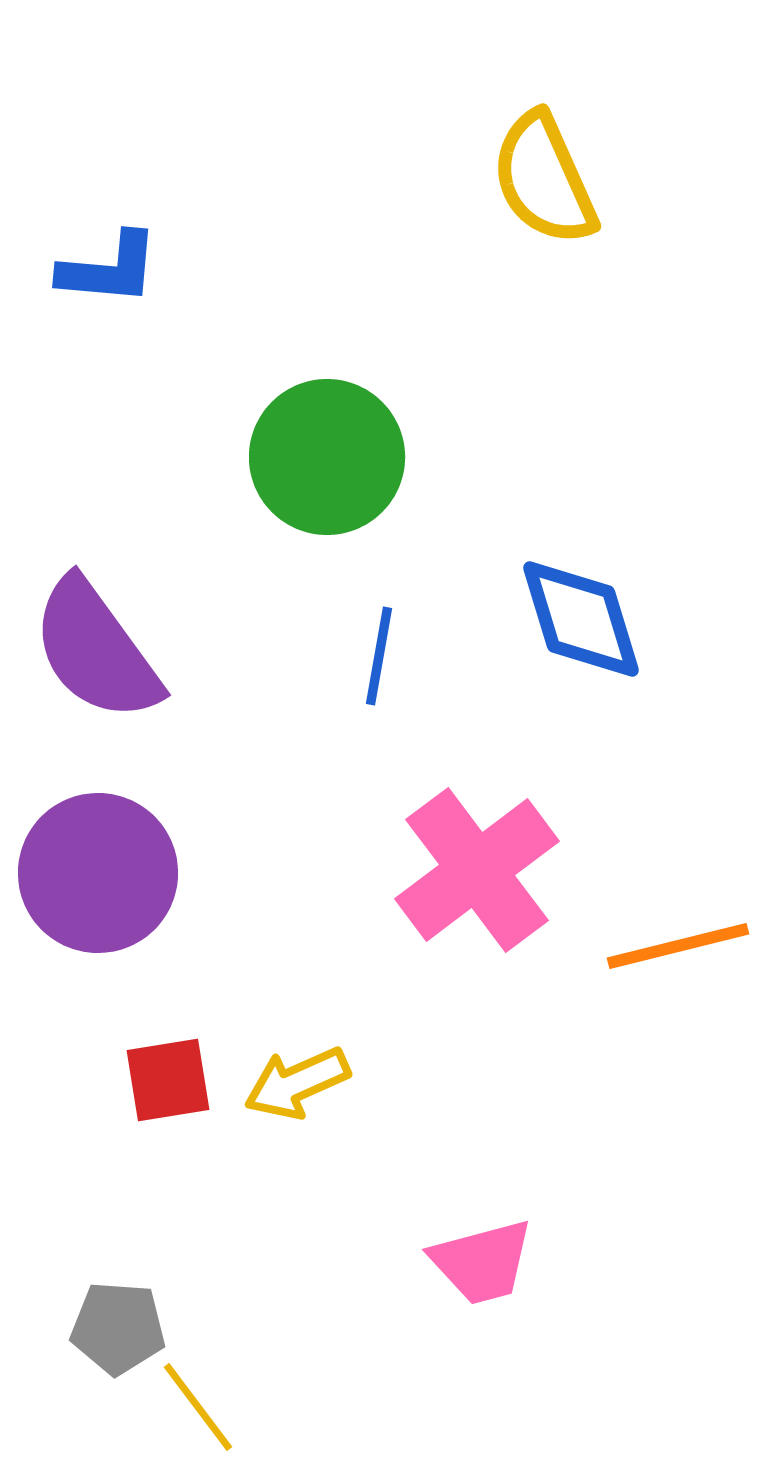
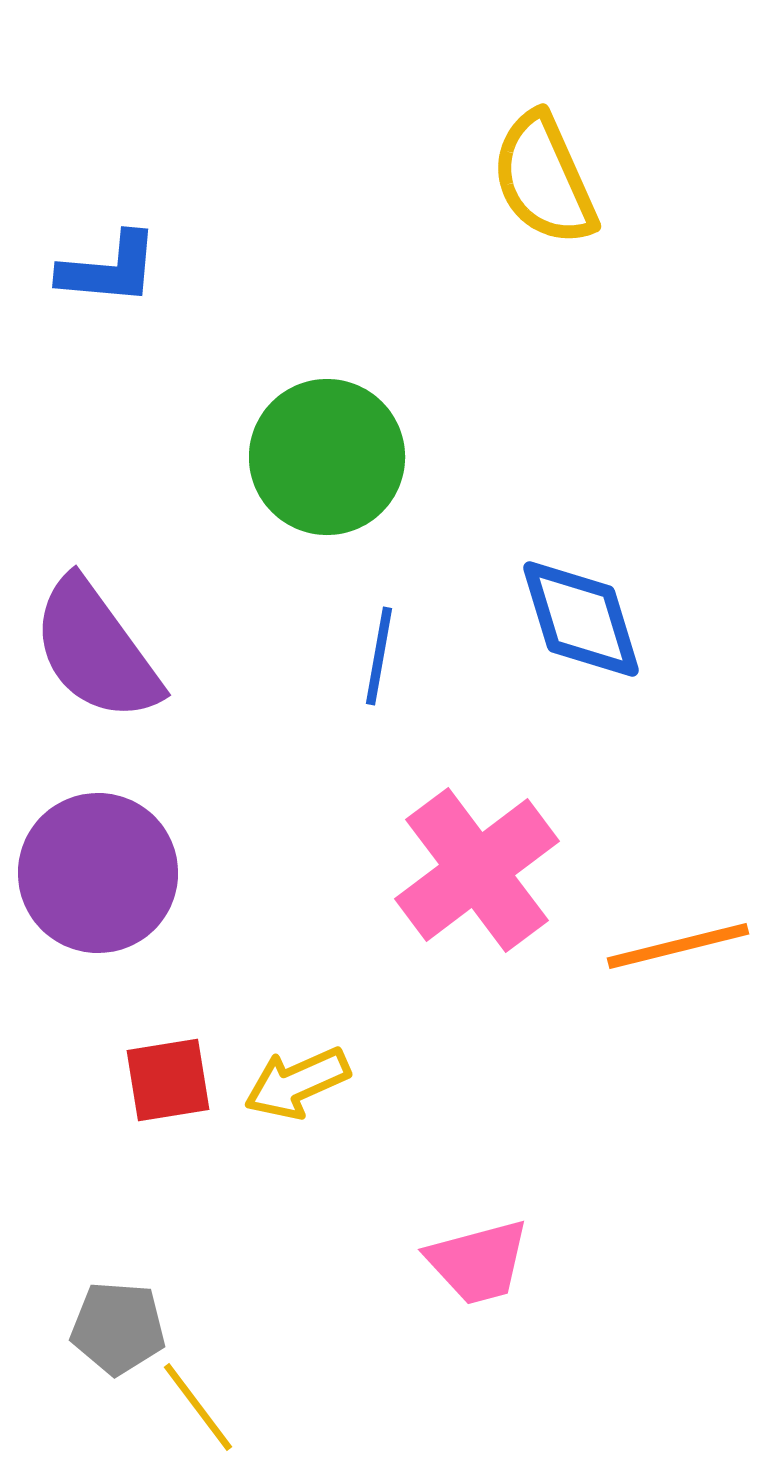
pink trapezoid: moved 4 px left
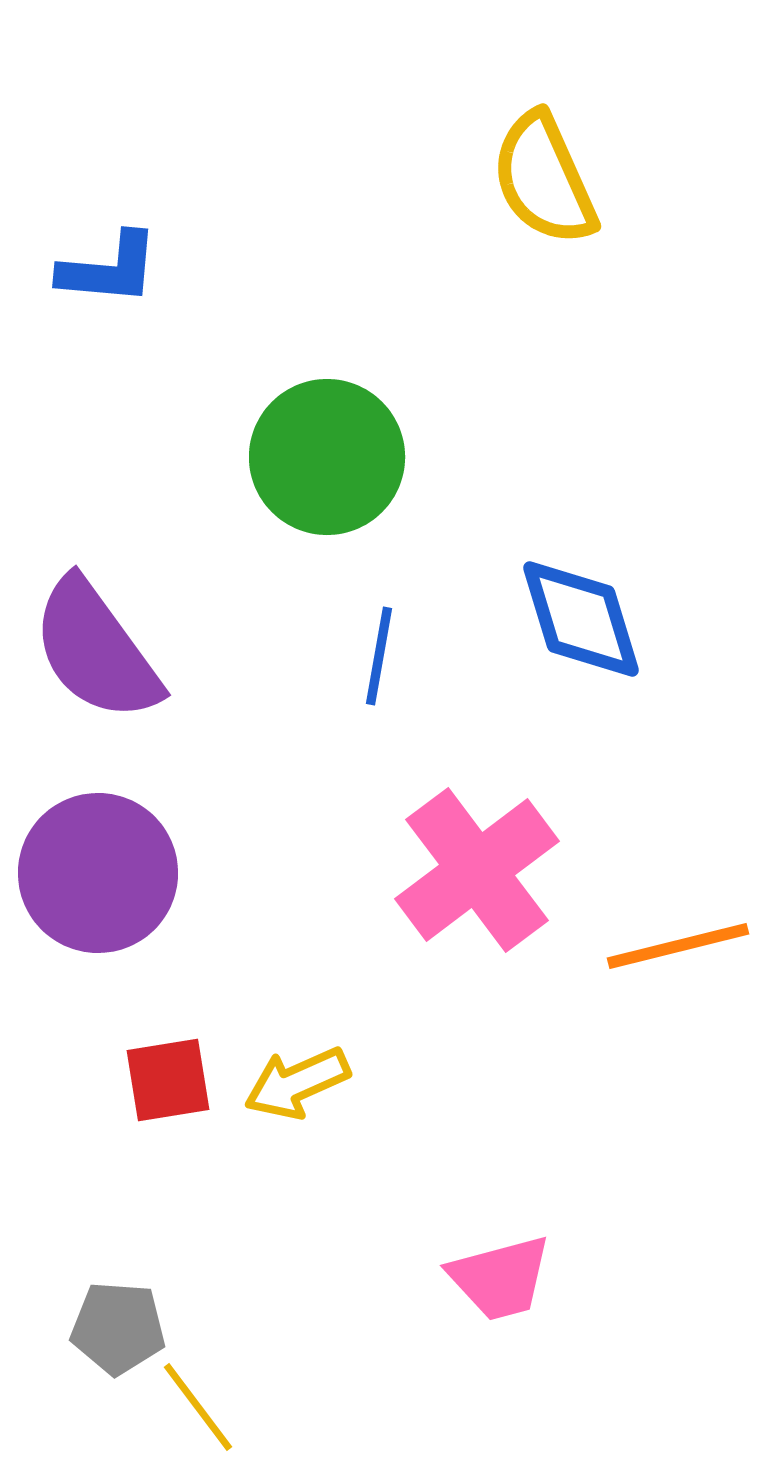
pink trapezoid: moved 22 px right, 16 px down
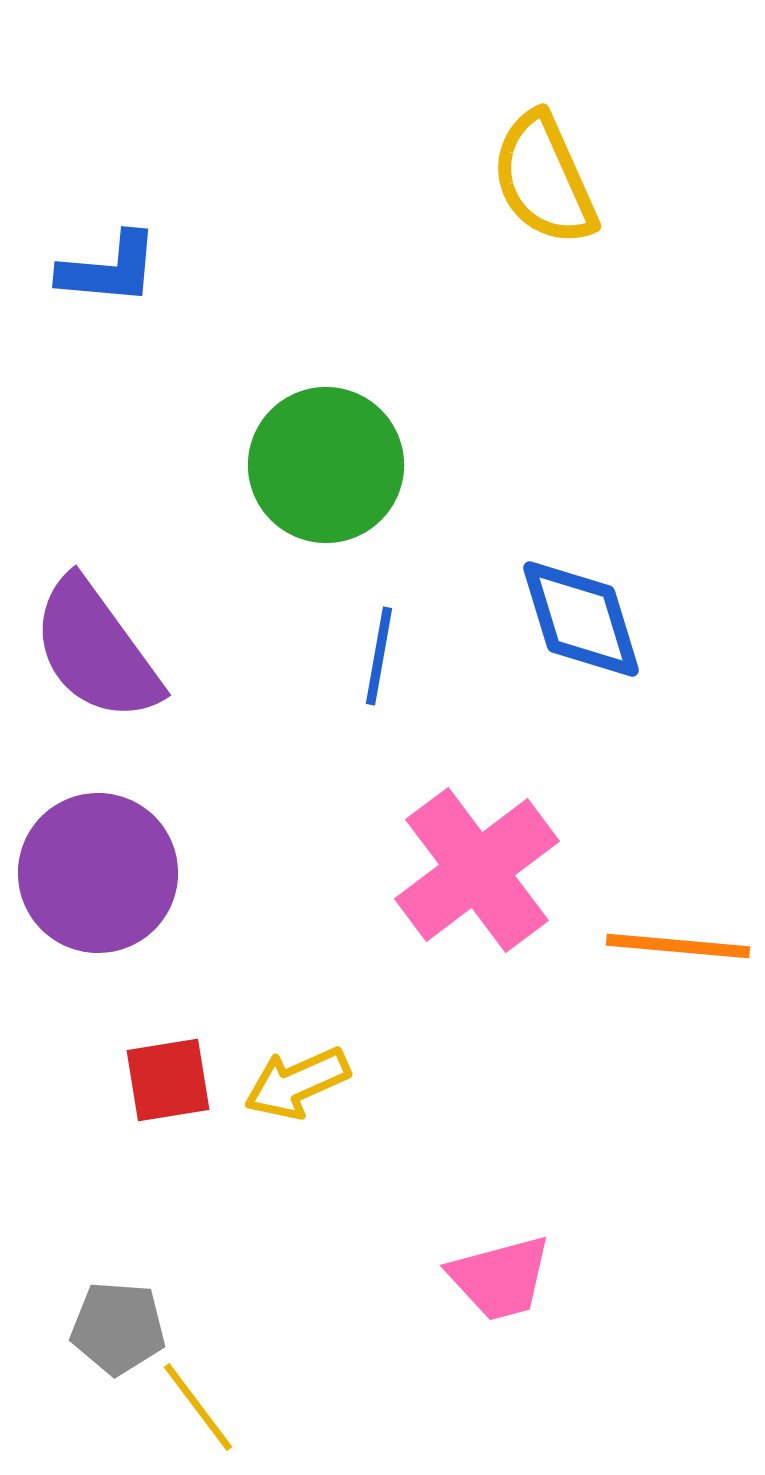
green circle: moved 1 px left, 8 px down
orange line: rotated 19 degrees clockwise
